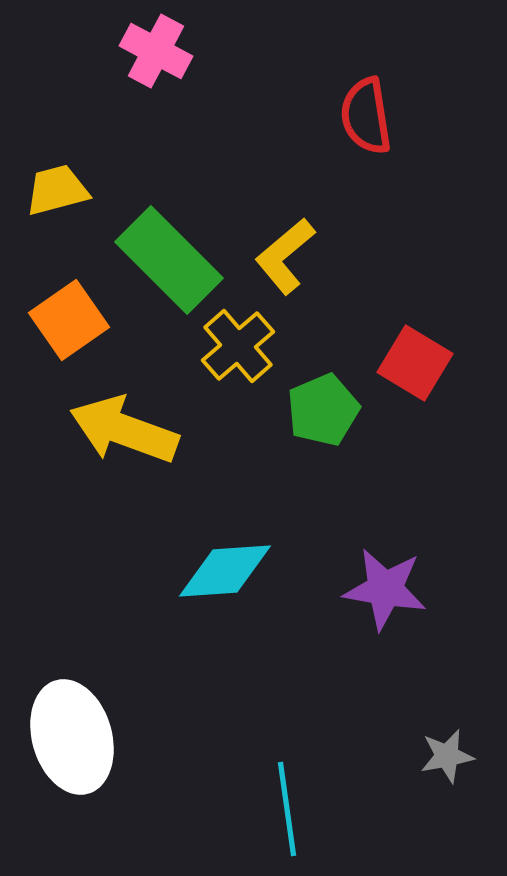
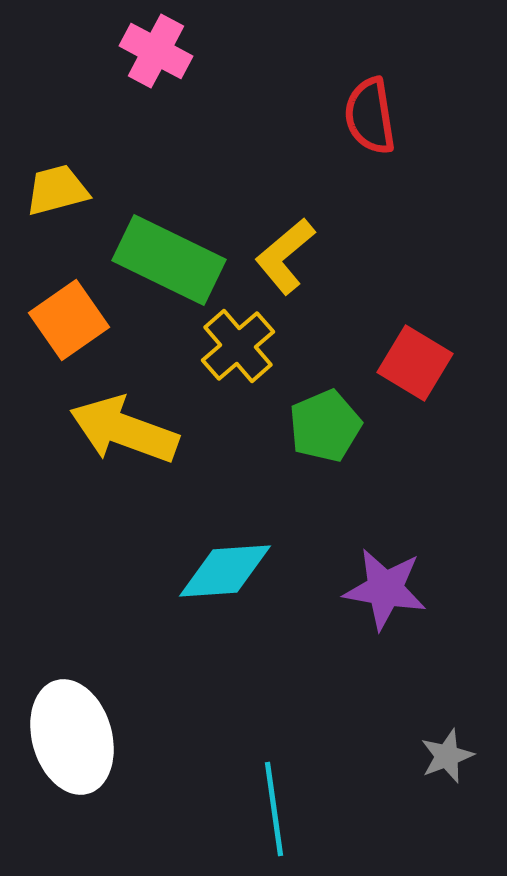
red semicircle: moved 4 px right
green rectangle: rotated 19 degrees counterclockwise
green pentagon: moved 2 px right, 16 px down
gray star: rotated 10 degrees counterclockwise
cyan line: moved 13 px left
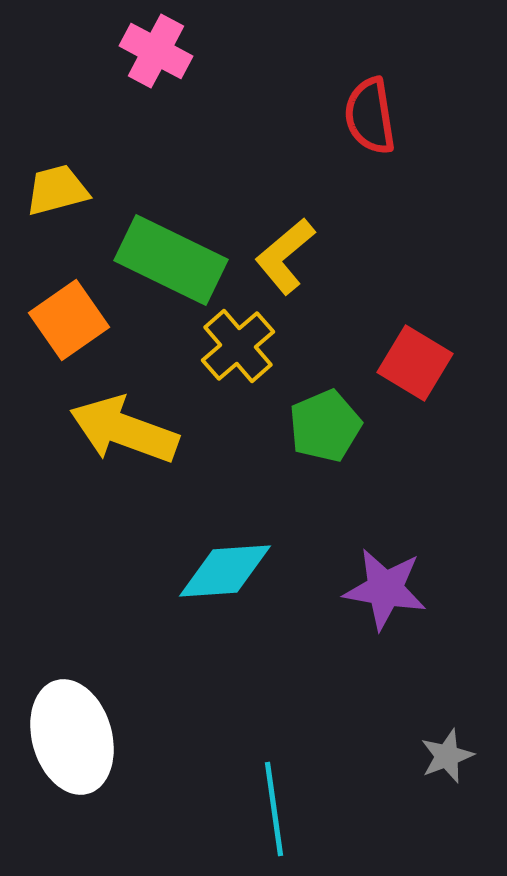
green rectangle: moved 2 px right
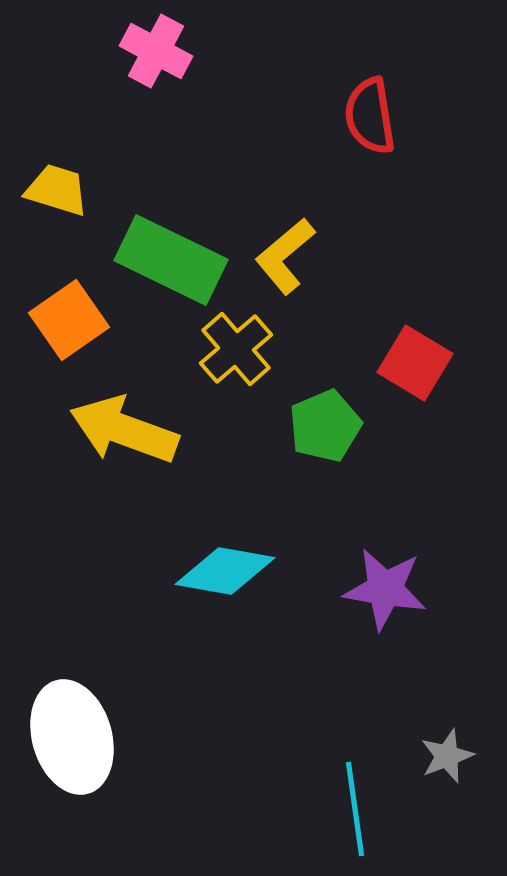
yellow trapezoid: rotated 32 degrees clockwise
yellow cross: moved 2 px left, 3 px down
cyan diamond: rotated 14 degrees clockwise
cyan line: moved 81 px right
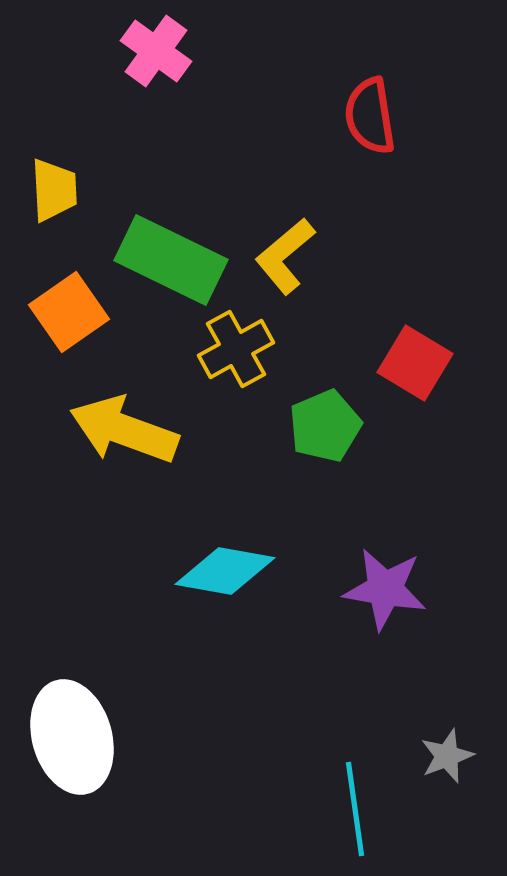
pink cross: rotated 8 degrees clockwise
yellow trapezoid: moved 3 px left; rotated 70 degrees clockwise
orange square: moved 8 px up
yellow cross: rotated 12 degrees clockwise
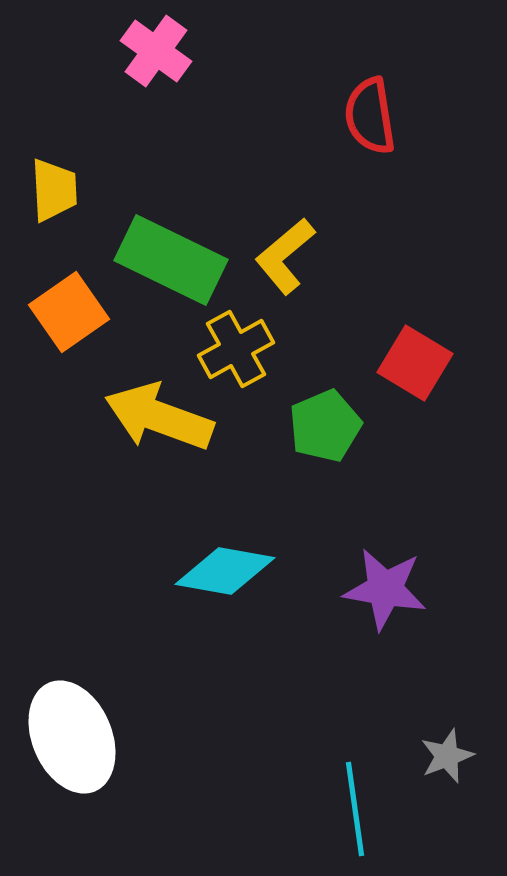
yellow arrow: moved 35 px right, 13 px up
white ellipse: rotated 7 degrees counterclockwise
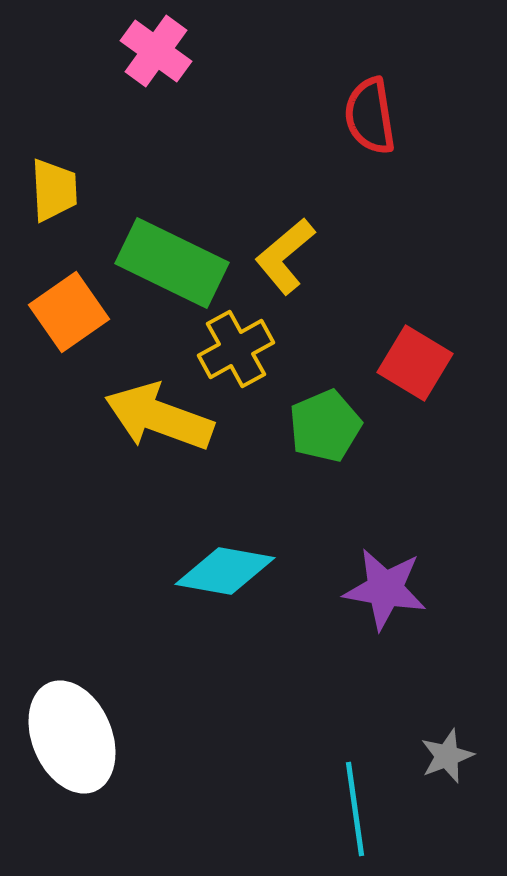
green rectangle: moved 1 px right, 3 px down
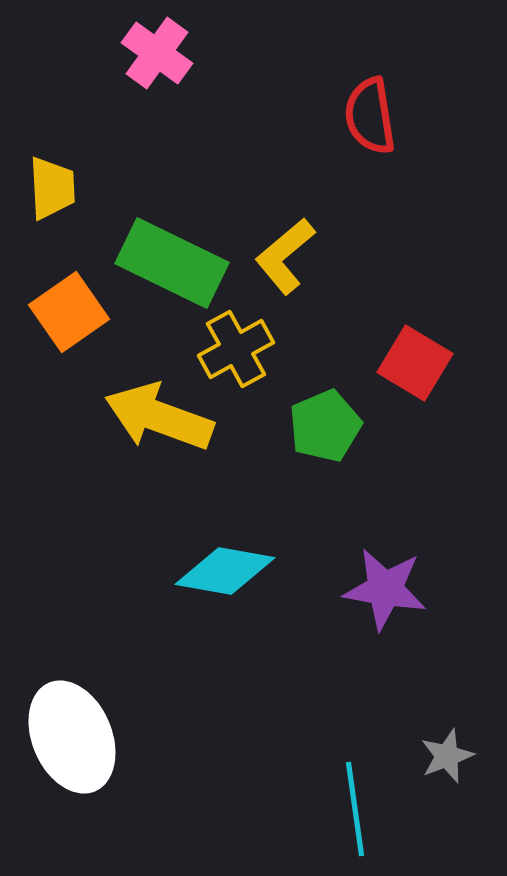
pink cross: moved 1 px right, 2 px down
yellow trapezoid: moved 2 px left, 2 px up
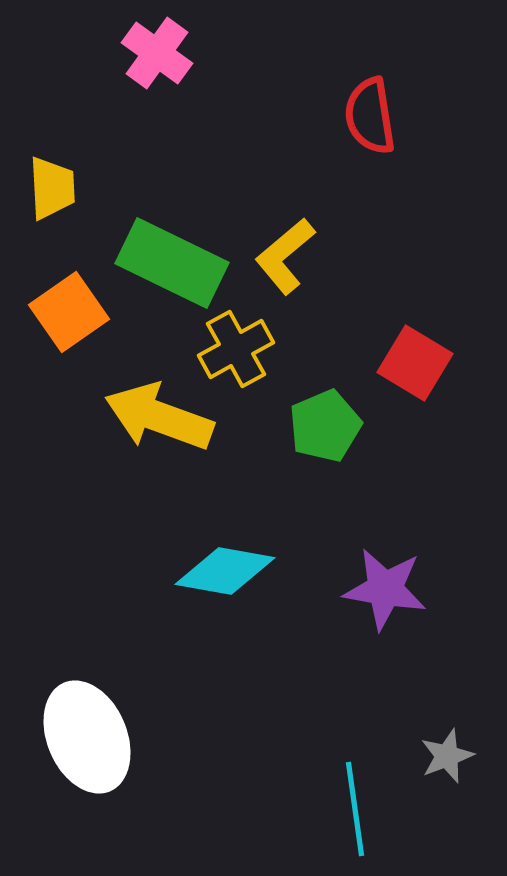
white ellipse: moved 15 px right
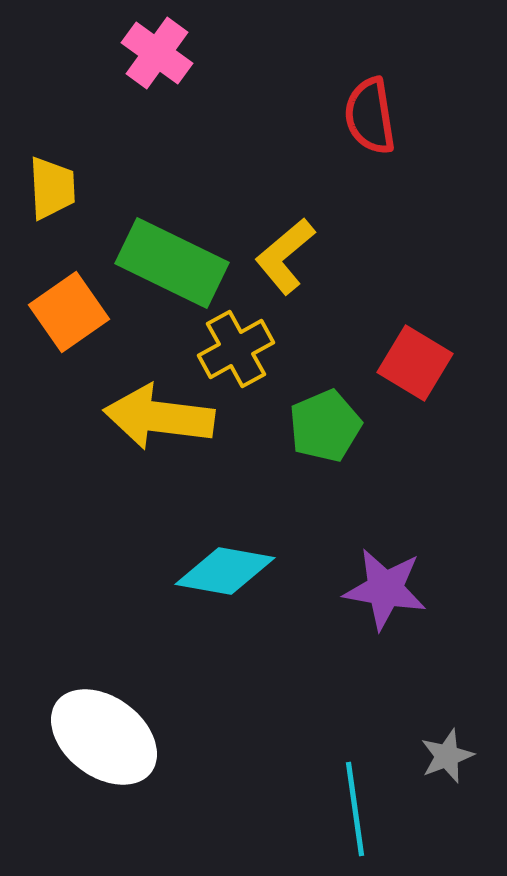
yellow arrow: rotated 13 degrees counterclockwise
white ellipse: moved 17 px right; rotated 30 degrees counterclockwise
